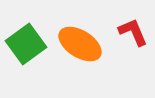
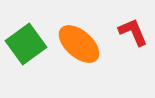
orange ellipse: moved 1 px left; rotated 9 degrees clockwise
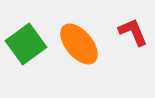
orange ellipse: rotated 9 degrees clockwise
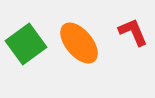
orange ellipse: moved 1 px up
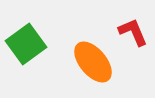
orange ellipse: moved 14 px right, 19 px down
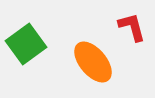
red L-shape: moved 1 px left, 5 px up; rotated 8 degrees clockwise
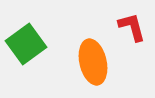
orange ellipse: rotated 27 degrees clockwise
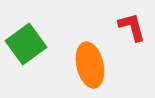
orange ellipse: moved 3 px left, 3 px down
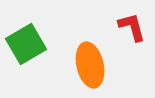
green square: rotated 6 degrees clockwise
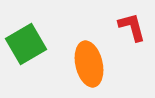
orange ellipse: moved 1 px left, 1 px up
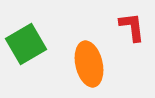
red L-shape: rotated 8 degrees clockwise
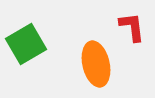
orange ellipse: moved 7 px right
